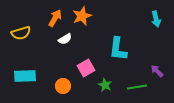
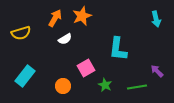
cyan rectangle: rotated 50 degrees counterclockwise
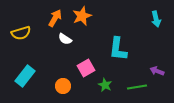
white semicircle: rotated 64 degrees clockwise
purple arrow: rotated 24 degrees counterclockwise
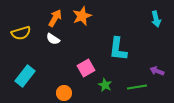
white semicircle: moved 12 px left
orange circle: moved 1 px right, 7 px down
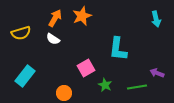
purple arrow: moved 2 px down
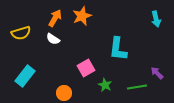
purple arrow: rotated 24 degrees clockwise
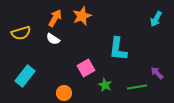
cyan arrow: rotated 42 degrees clockwise
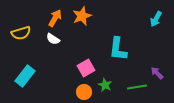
orange circle: moved 20 px right, 1 px up
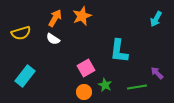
cyan L-shape: moved 1 px right, 2 px down
